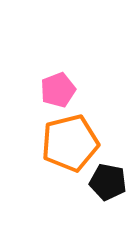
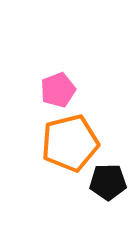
black pentagon: rotated 12 degrees counterclockwise
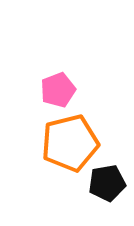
black pentagon: moved 1 px left, 1 px down; rotated 9 degrees counterclockwise
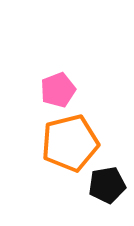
black pentagon: moved 2 px down
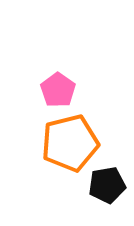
pink pentagon: rotated 16 degrees counterclockwise
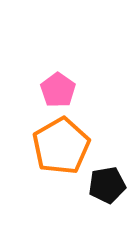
orange pentagon: moved 9 px left, 3 px down; rotated 16 degrees counterclockwise
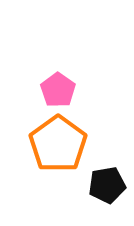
orange pentagon: moved 3 px left, 2 px up; rotated 6 degrees counterclockwise
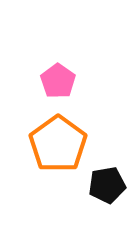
pink pentagon: moved 9 px up
